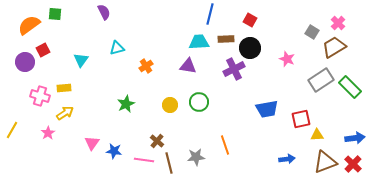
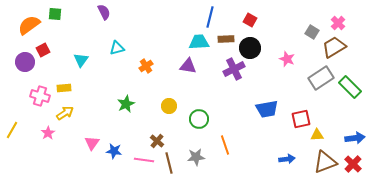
blue line at (210, 14): moved 3 px down
gray rectangle at (321, 80): moved 2 px up
green circle at (199, 102): moved 17 px down
yellow circle at (170, 105): moved 1 px left, 1 px down
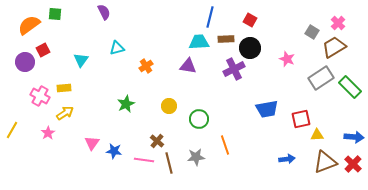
pink cross at (40, 96): rotated 12 degrees clockwise
blue arrow at (355, 138): moved 1 px left, 1 px up; rotated 12 degrees clockwise
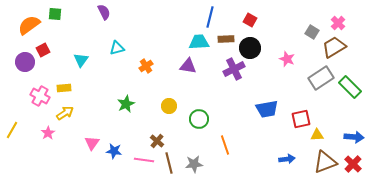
gray star at (196, 157): moved 2 px left, 7 px down
